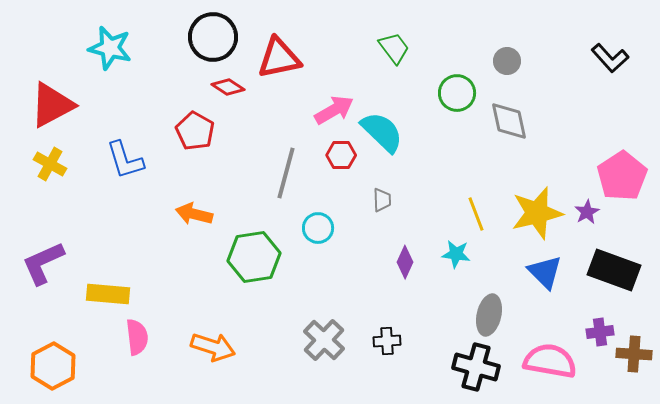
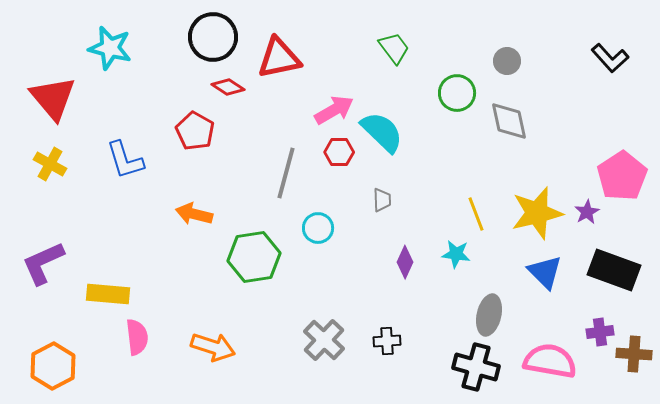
red triangle at (52, 105): moved 1 px right, 7 px up; rotated 42 degrees counterclockwise
red hexagon at (341, 155): moved 2 px left, 3 px up
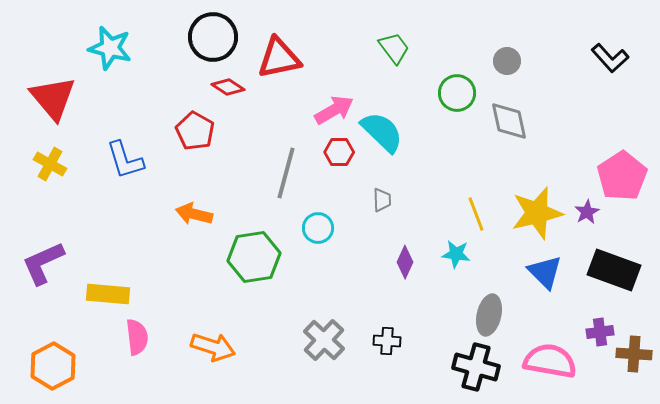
black cross at (387, 341): rotated 8 degrees clockwise
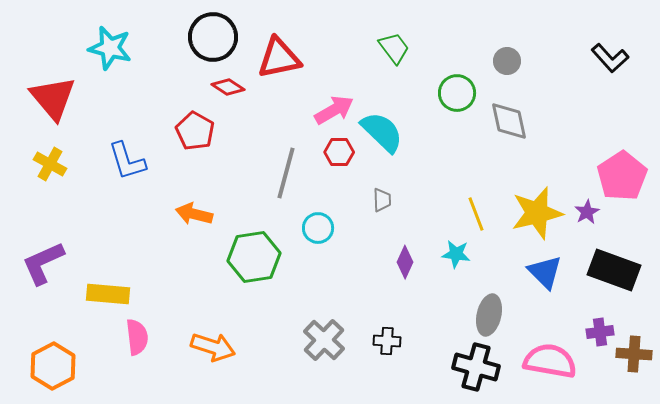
blue L-shape at (125, 160): moved 2 px right, 1 px down
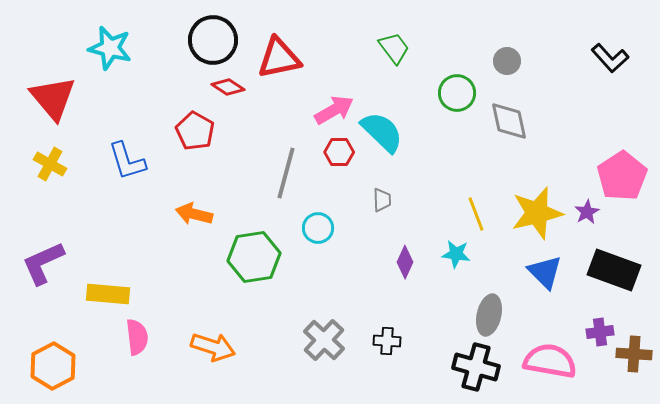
black circle at (213, 37): moved 3 px down
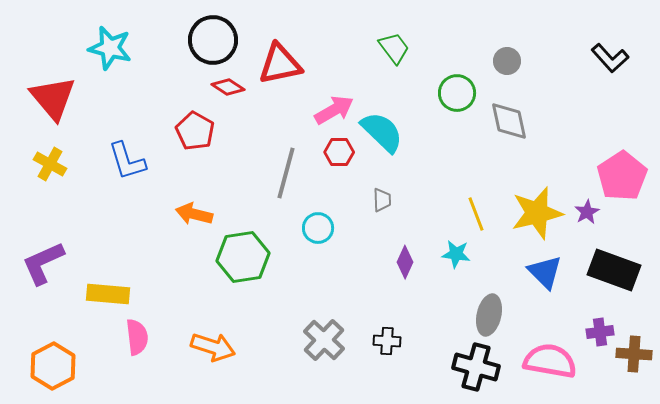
red triangle at (279, 58): moved 1 px right, 6 px down
green hexagon at (254, 257): moved 11 px left
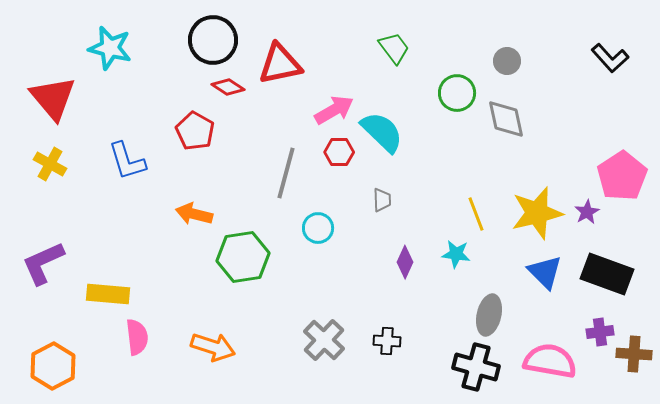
gray diamond at (509, 121): moved 3 px left, 2 px up
black rectangle at (614, 270): moved 7 px left, 4 px down
